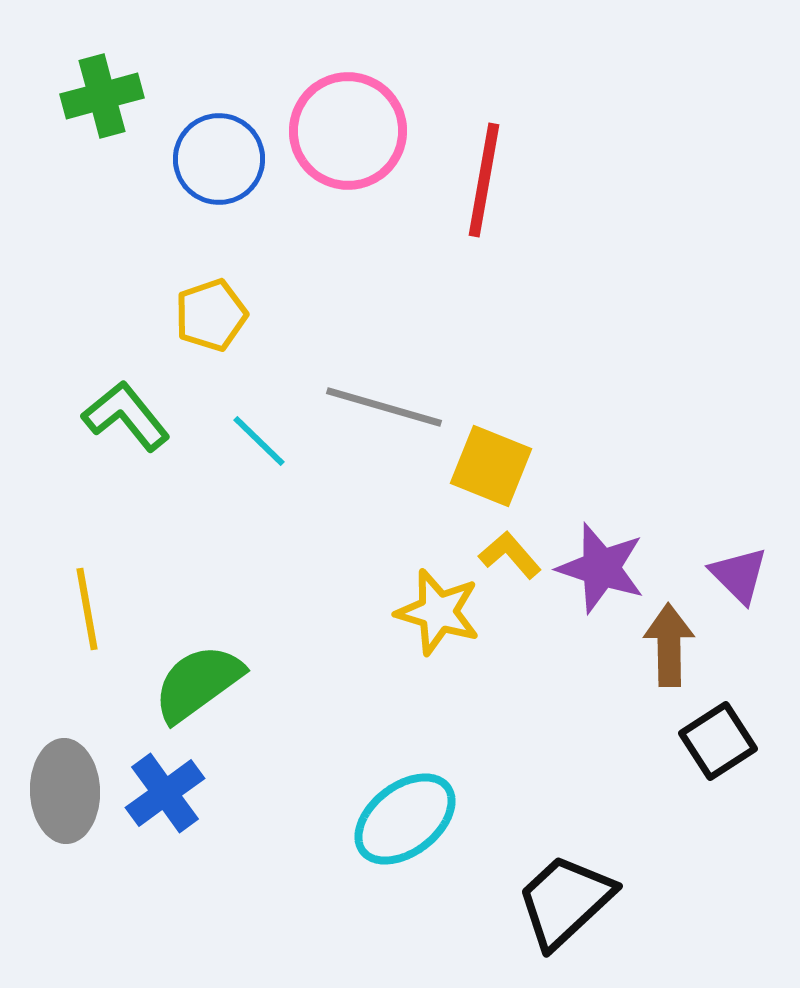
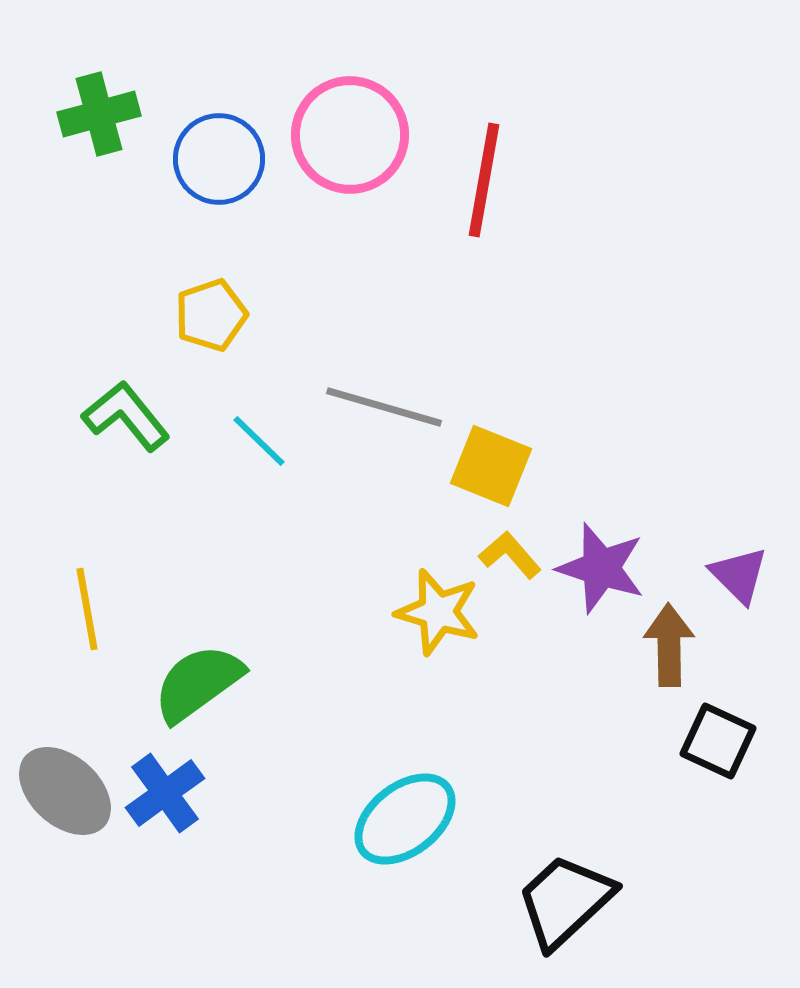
green cross: moved 3 px left, 18 px down
pink circle: moved 2 px right, 4 px down
black square: rotated 32 degrees counterclockwise
gray ellipse: rotated 46 degrees counterclockwise
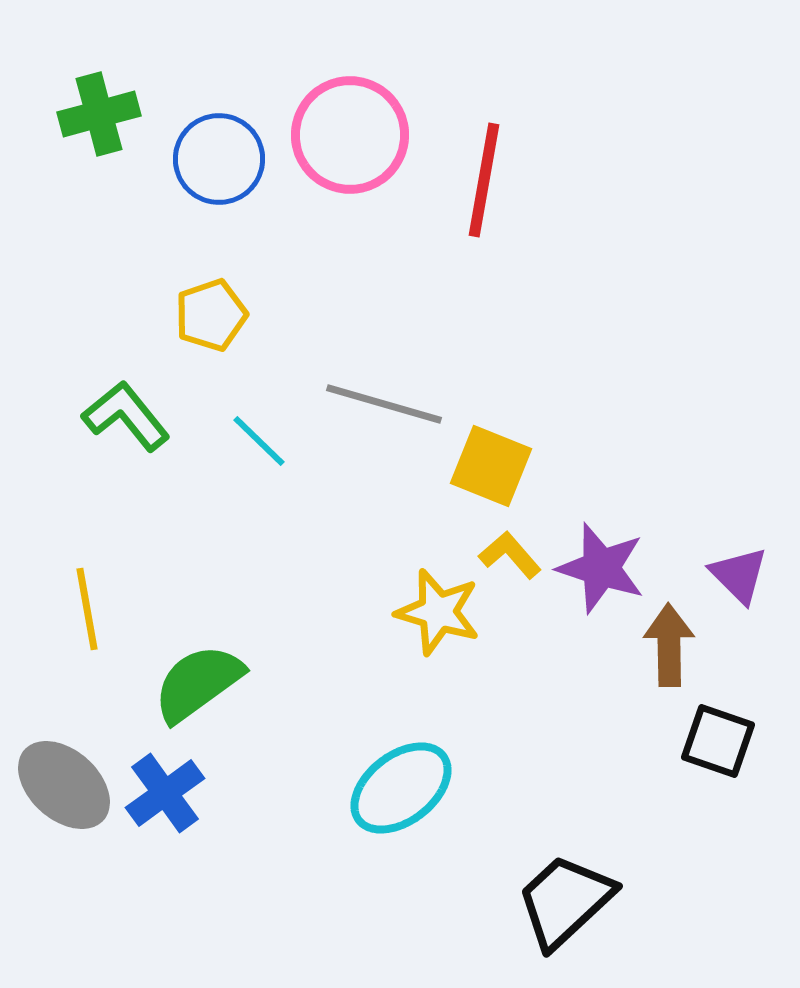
gray line: moved 3 px up
black square: rotated 6 degrees counterclockwise
gray ellipse: moved 1 px left, 6 px up
cyan ellipse: moved 4 px left, 31 px up
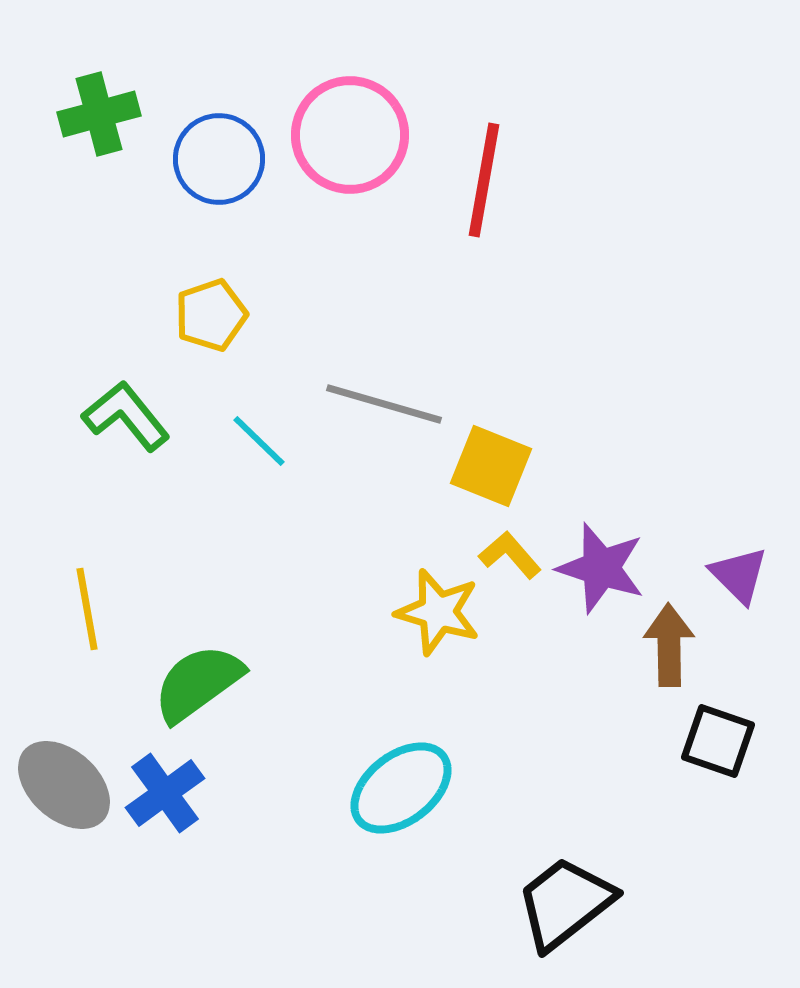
black trapezoid: moved 2 px down; rotated 5 degrees clockwise
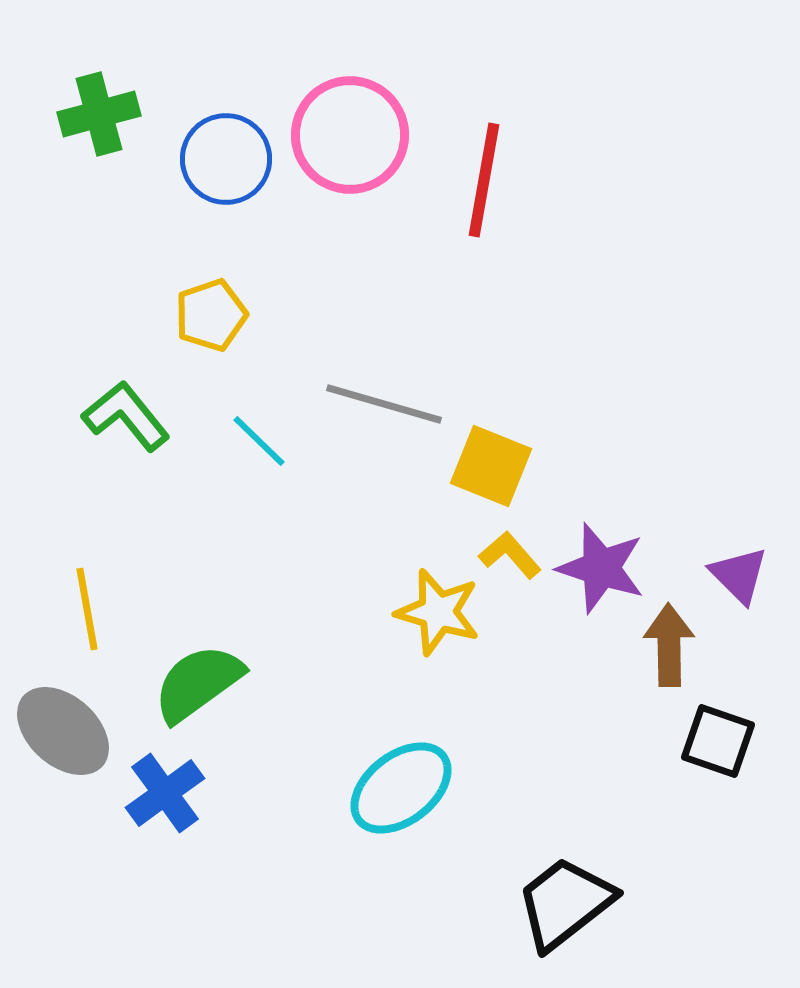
blue circle: moved 7 px right
gray ellipse: moved 1 px left, 54 px up
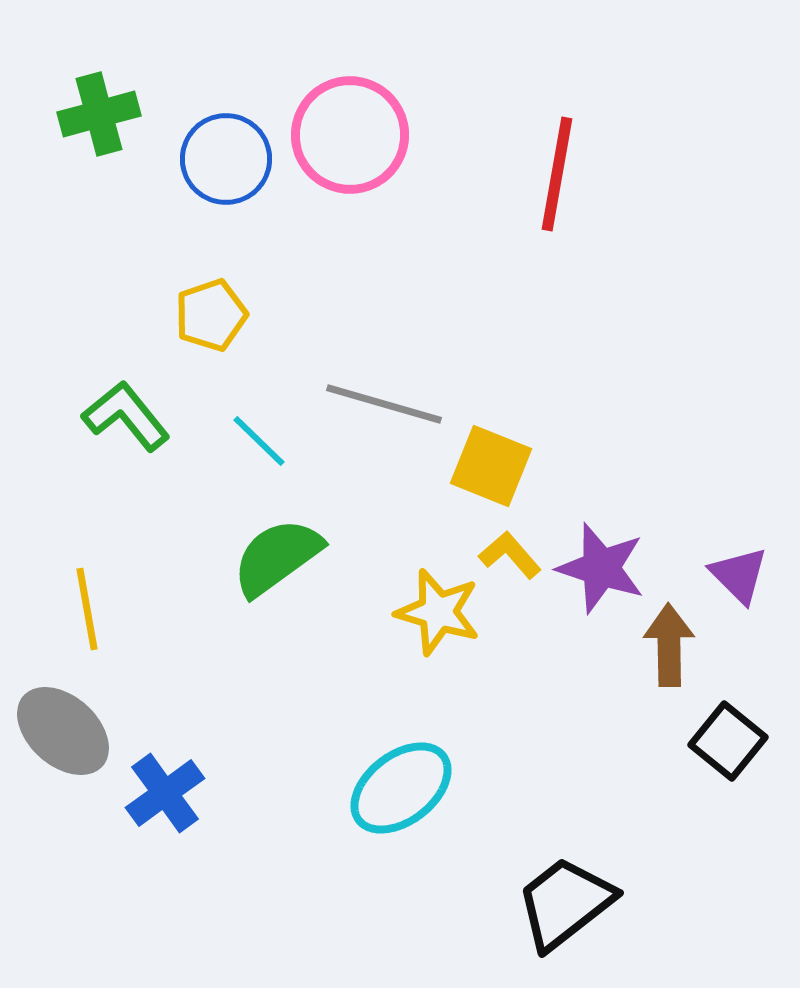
red line: moved 73 px right, 6 px up
green semicircle: moved 79 px right, 126 px up
black square: moved 10 px right; rotated 20 degrees clockwise
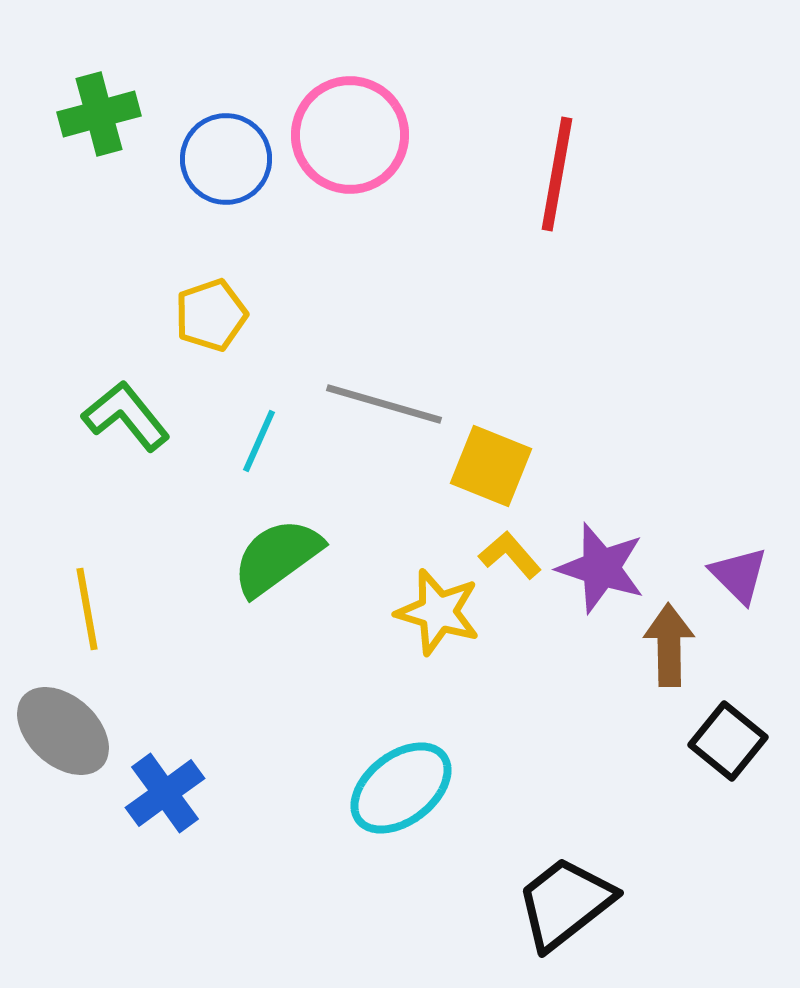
cyan line: rotated 70 degrees clockwise
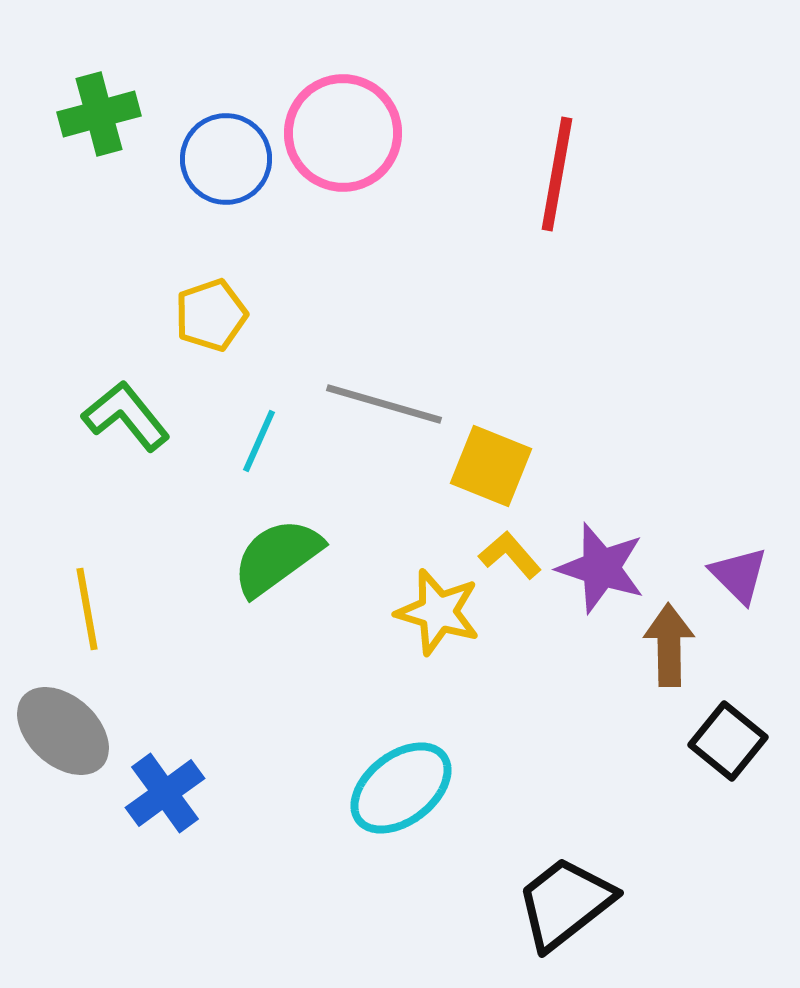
pink circle: moved 7 px left, 2 px up
